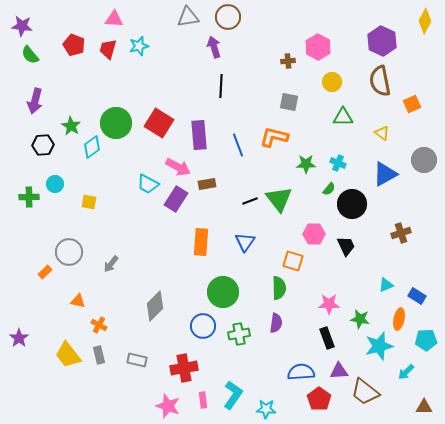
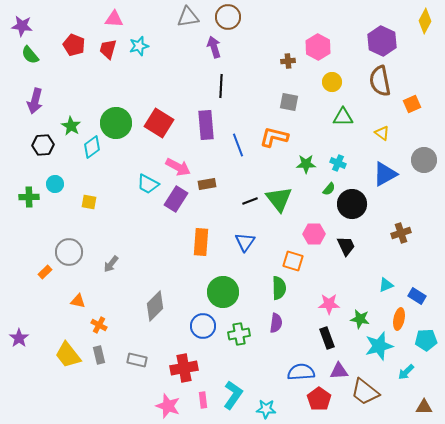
purple rectangle at (199, 135): moved 7 px right, 10 px up
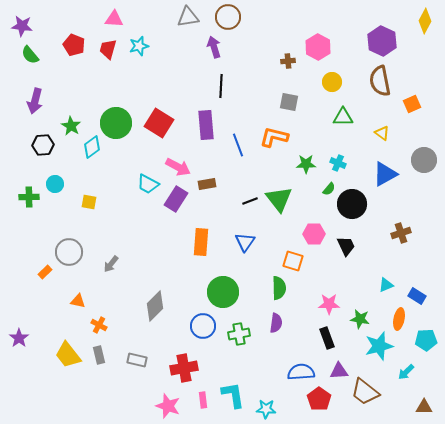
cyan L-shape at (233, 395): rotated 44 degrees counterclockwise
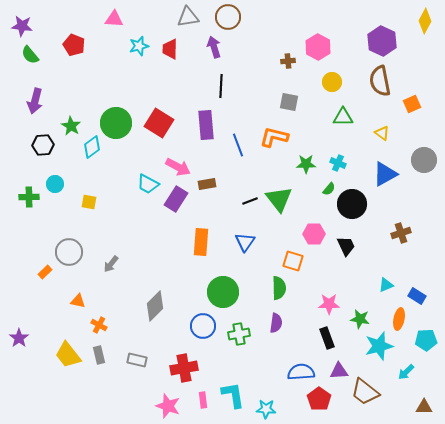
red trapezoid at (108, 49): moved 62 px right; rotated 15 degrees counterclockwise
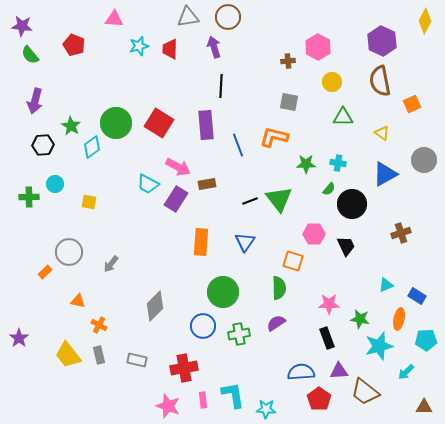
cyan cross at (338, 163): rotated 14 degrees counterclockwise
purple semicircle at (276, 323): rotated 132 degrees counterclockwise
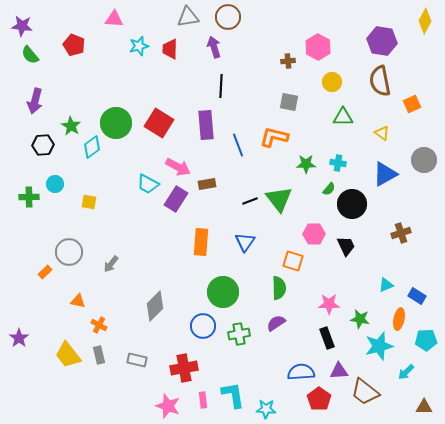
purple hexagon at (382, 41): rotated 16 degrees counterclockwise
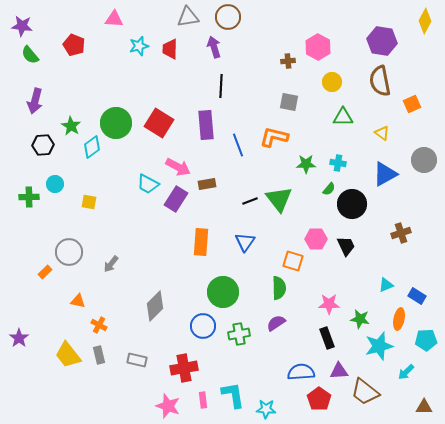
pink hexagon at (314, 234): moved 2 px right, 5 px down
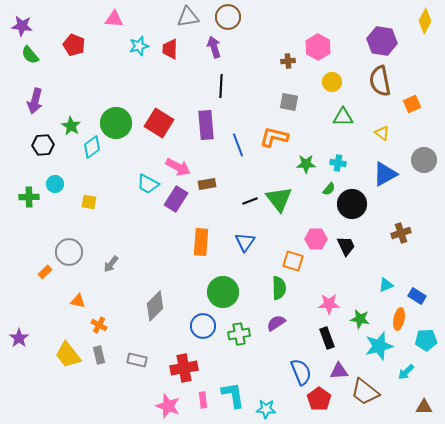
blue semicircle at (301, 372): rotated 72 degrees clockwise
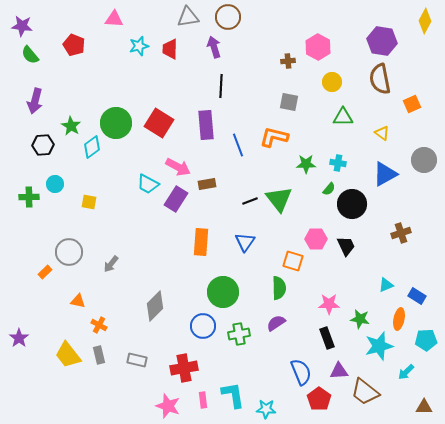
brown semicircle at (380, 81): moved 2 px up
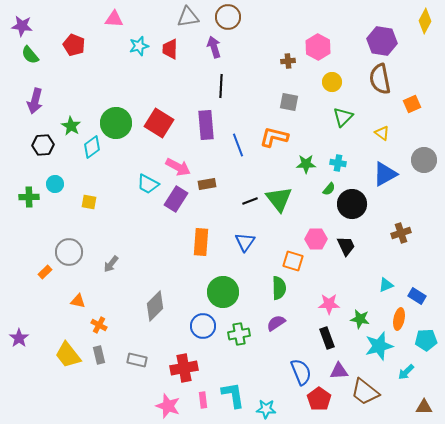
green triangle at (343, 117): rotated 45 degrees counterclockwise
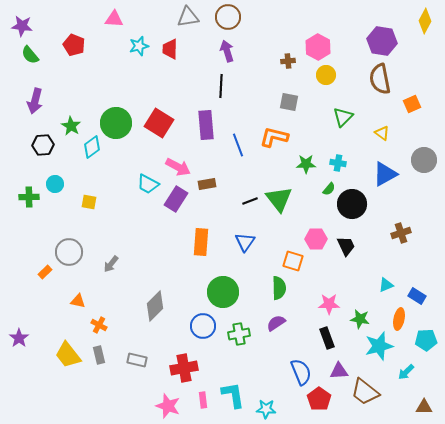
purple arrow at (214, 47): moved 13 px right, 4 px down
yellow circle at (332, 82): moved 6 px left, 7 px up
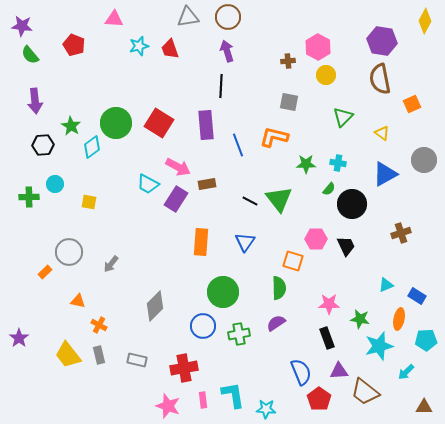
red trapezoid at (170, 49): rotated 20 degrees counterclockwise
purple arrow at (35, 101): rotated 20 degrees counterclockwise
black line at (250, 201): rotated 49 degrees clockwise
